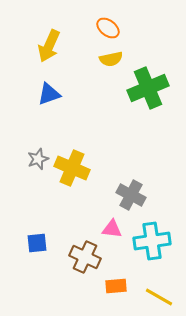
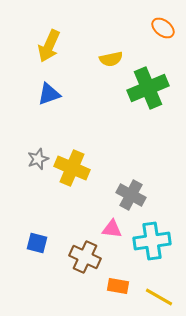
orange ellipse: moved 55 px right
blue square: rotated 20 degrees clockwise
orange rectangle: moved 2 px right; rotated 15 degrees clockwise
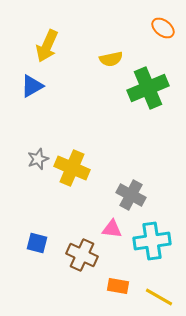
yellow arrow: moved 2 px left
blue triangle: moved 17 px left, 8 px up; rotated 10 degrees counterclockwise
brown cross: moved 3 px left, 2 px up
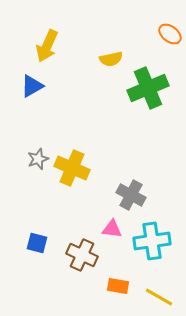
orange ellipse: moved 7 px right, 6 px down
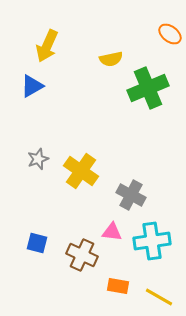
yellow cross: moved 9 px right, 3 px down; rotated 12 degrees clockwise
pink triangle: moved 3 px down
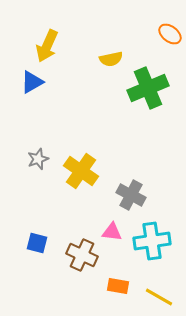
blue triangle: moved 4 px up
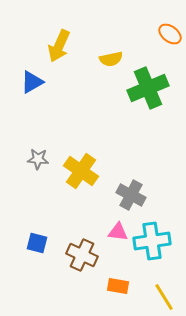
yellow arrow: moved 12 px right
gray star: rotated 25 degrees clockwise
pink triangle: moved 6 px right
yellow line: moved 5 px right; rotated 28 degrees clockwise
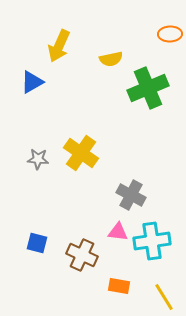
orange ellipse: rotated 40 degrees counterclockwise
yellow cross: moved 18 px up
orange rectangle: moved 1 px right
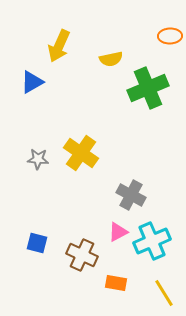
orange ellipse: moved 2 px down
pink triangle: rotated 35 degrees counterclockwise
cyan cross: rotated 15 degrees counterclockwise
orange rectangle: moved 3 px left, 3 px up
yellow line: moved 4 px up
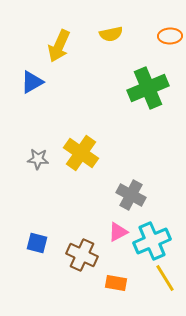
yellow semicircle: moved 25 px up
yellow line: moved 1 px right, 15 px up
